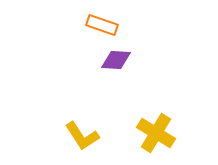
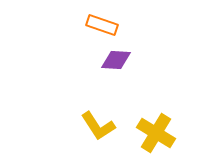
yellow L-shape: moved 16 px right, 10 px up
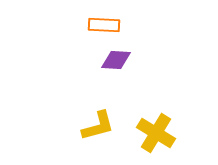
orange rectangle: moved 2 px right; rotated 16 degrees counterclockwise
yellow L-shape: rotated 72 degrees counterclockwise
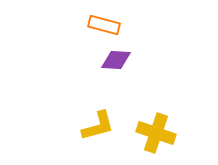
orange rectangle: rotated 12 degrees clockwise
yellow cross: rotated 12 degrees counterclockwise
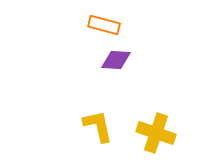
yellow L-shape: rotated 87 degrees counterclockwise
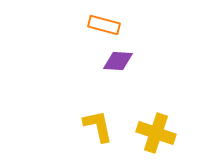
purple diamond: moved 2 px right, 1 px down
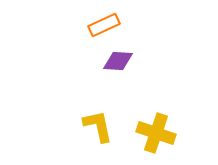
orange rectangle: rotated 40 degrees counterclockwise
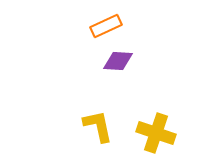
orange rectangle: moved 2 px right, 1 px down
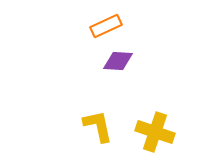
yellow cross: moved 1 px left, 1 px up
